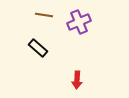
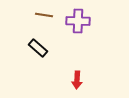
purple cross: moved 1 px left, 1 px up; rotated 25 degrees clockwise
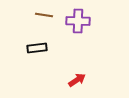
black rectangle: moved 1 px left; rotated 48 degrees counterclockwise
red arrow: rotated 126 degrees counterclockwise
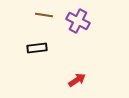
purple cross: rotated 25 degrees clockwise
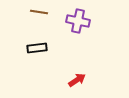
brown line: moved 5 px left, 3 px up
purple cross: rotated 15 degrees counterclockwise
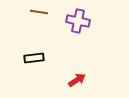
black rectangle: moved 3 px left, 10 px down
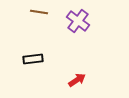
purple cross: rotated 25 degrees clockwise
black rectangle: moved 1 px left, 1 px down
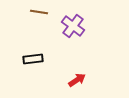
purple cross: moved 5 px left, 5 px down
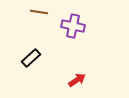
purple cross: rotated 25 degrees counterclockwise
black rectangle: moved 2 px left, 1 px up; rotated 36 degrees counterclockwise
